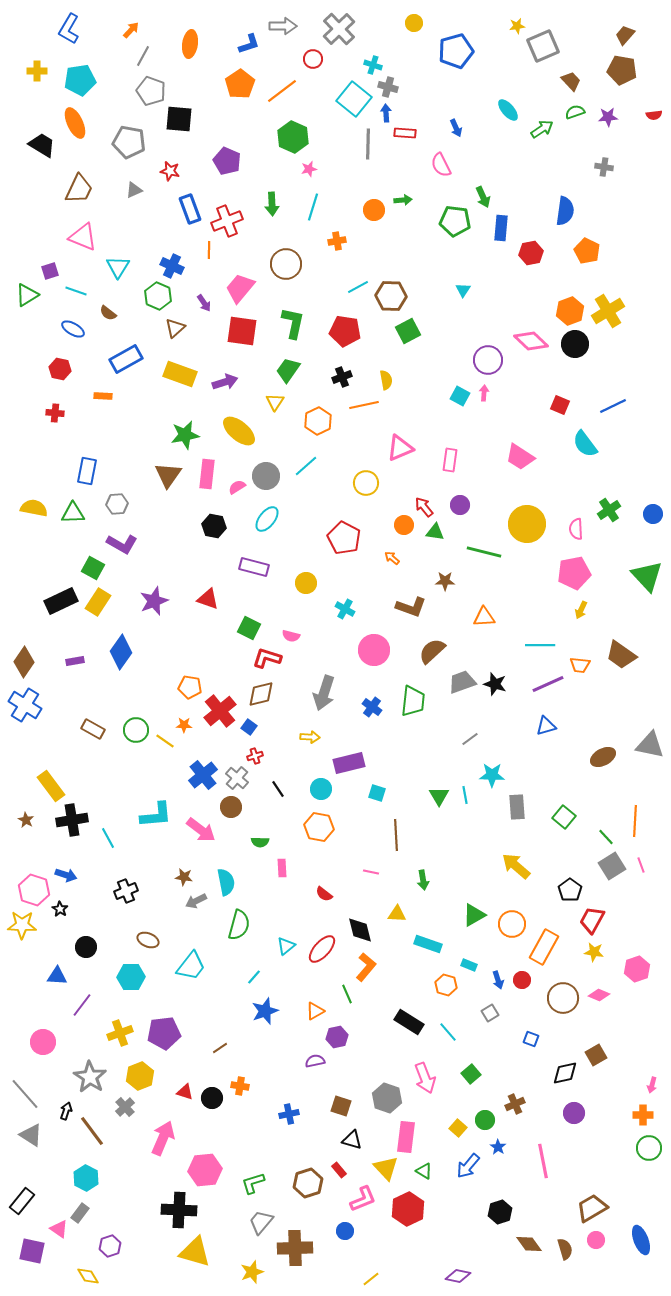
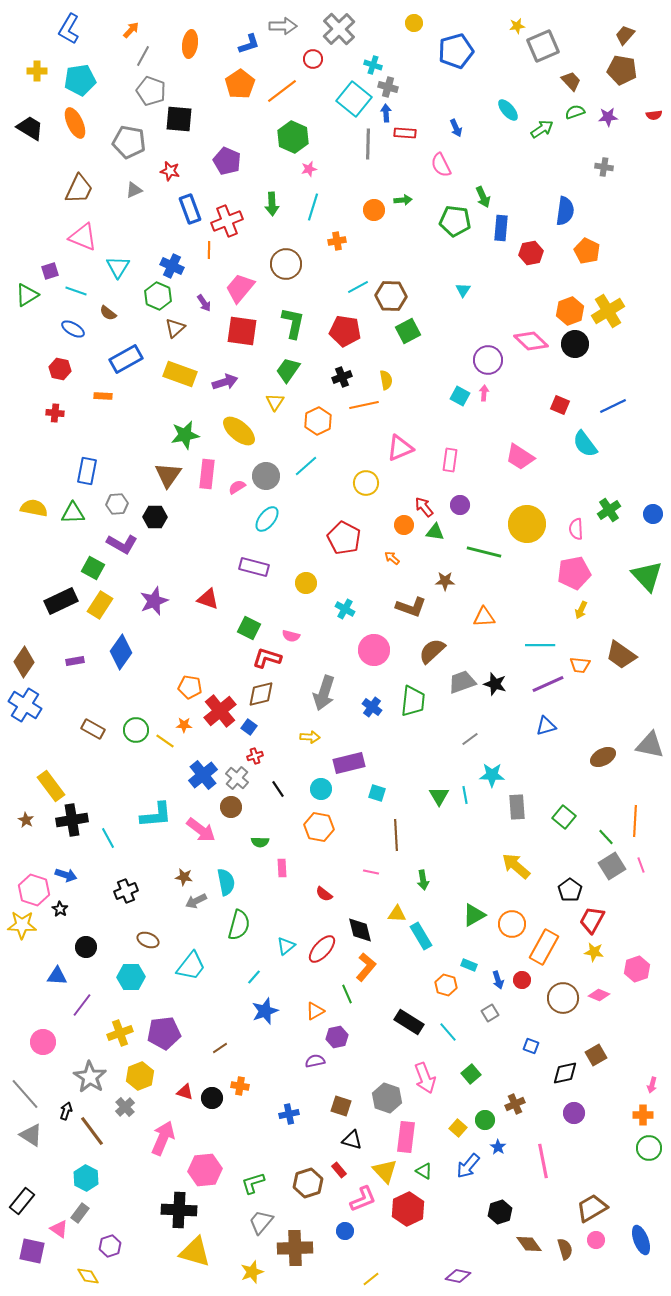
black trapezoid at (42, 145): moved 12 px left, 17 px up
black hexagon at (214, 526): moved 59 px left, 9 px up; rotated 10 degrees counterclockwise
yellow rectangle at (98, 602): moved 2 px right, 3 px down
cyan rectangle at (428, 944): moved 7 px left, 8 px up; rotated 40 degrees clockwise
blue square at (531, 1039): moved 7 px down
yellow triangle at (386, 1168): moved 1 px left, 3 px down
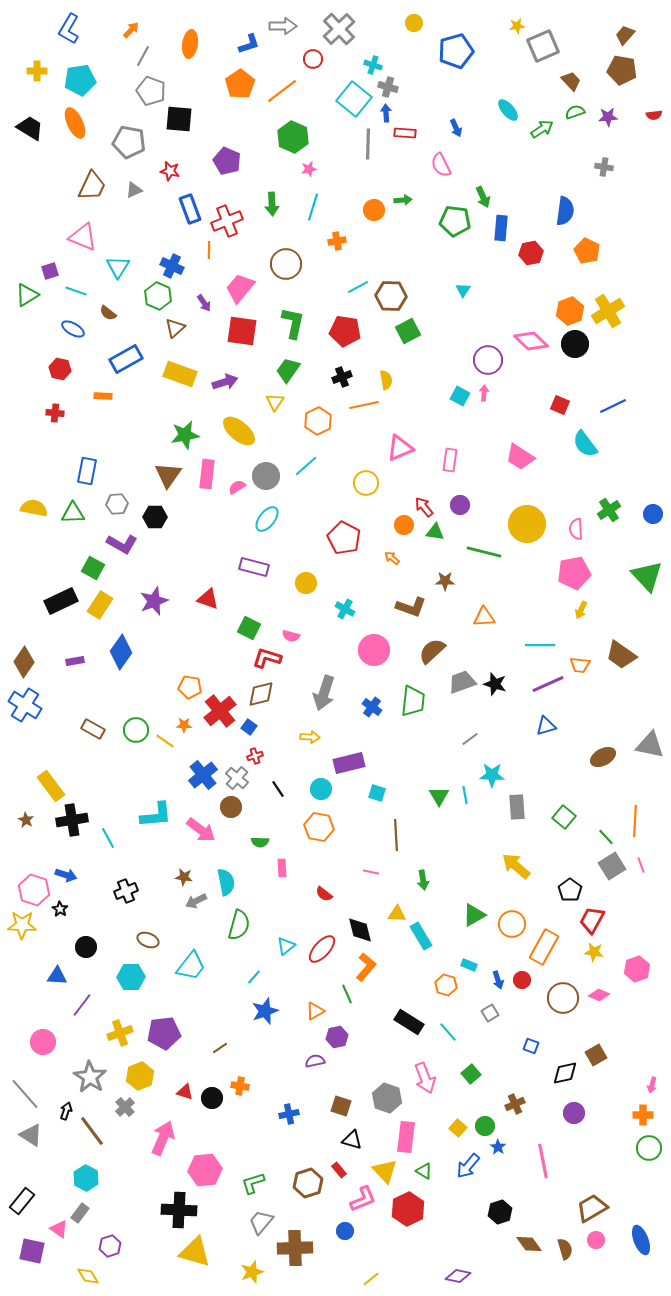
brown trapezoid at (79, 189): moved 13 px right, 3 px up
green circle at (485, 1120): moved 6 px down
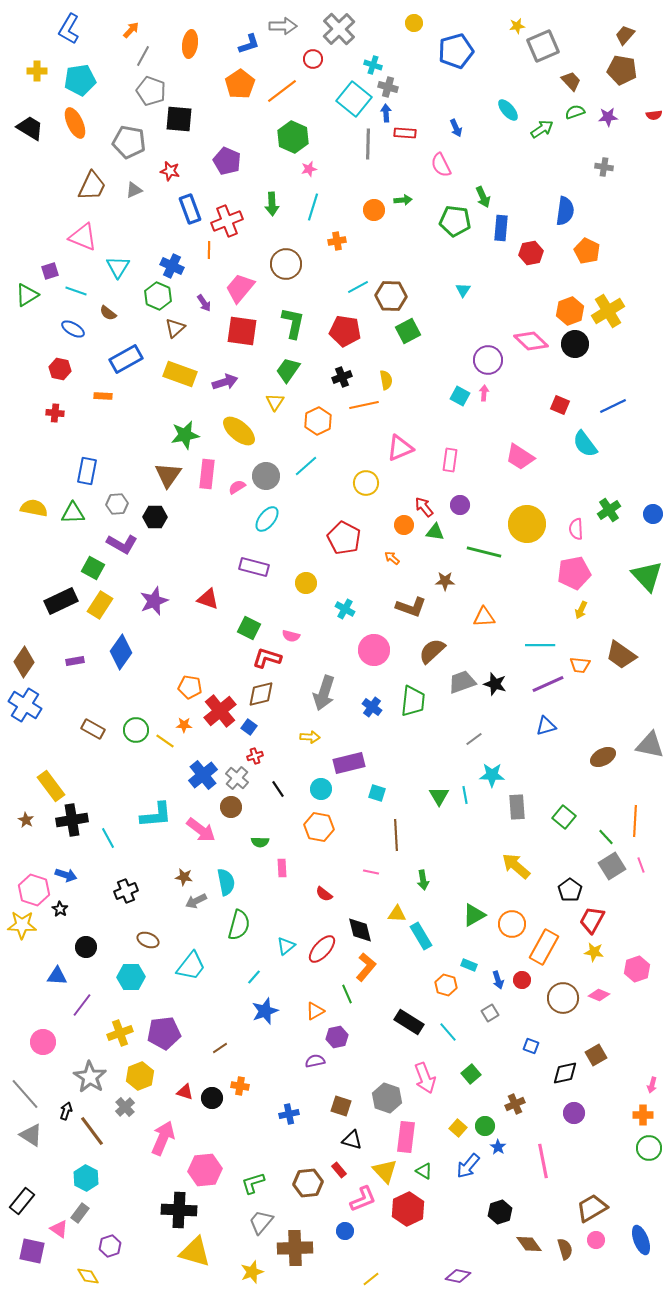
gray line at (470, 739): moved 4 px right
brown hexagon at (308, 1183): rotated 12 degrees clockwise
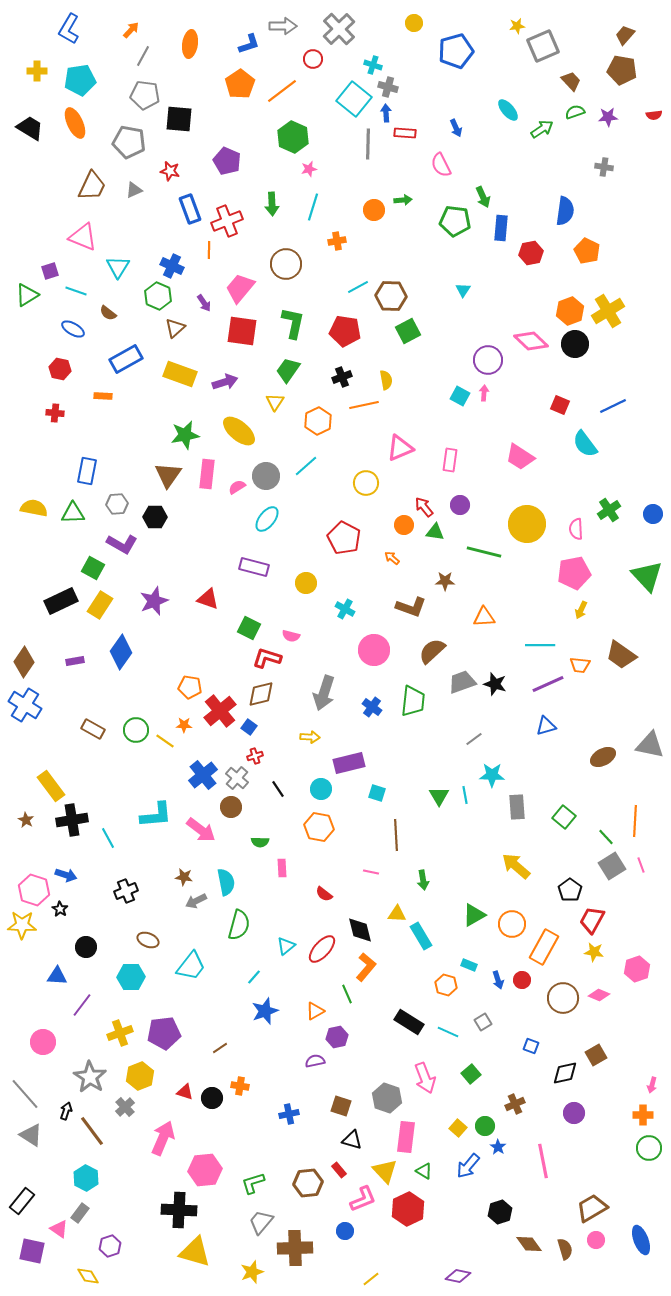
gray pentagon at (151, 91): moved 6 px left, 4 px down; rotated 12 degrees counterclockwise
gray square at (490, 1013): moved 7 px left, 9 px down
cyan line at (448, 1032): rotated 25 degrees counterclockwise
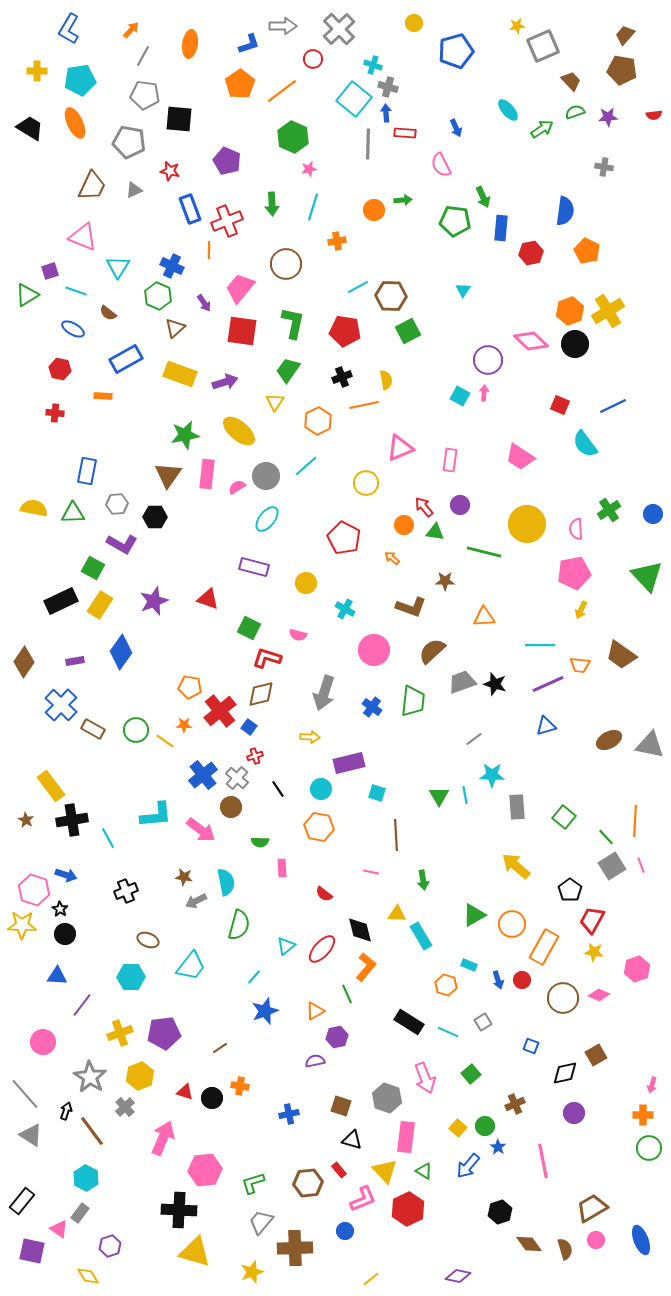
pink semicircle at (291, 636): moved 7 px right, 1 px up
blue cross at (25, 705): moved 36 px right; rotated 12 degrees clockwise
brown ellipse at (603, 757): moved 6 px right, 17 px up
black circle at (86, 947): moved 21 px left, 13 px up
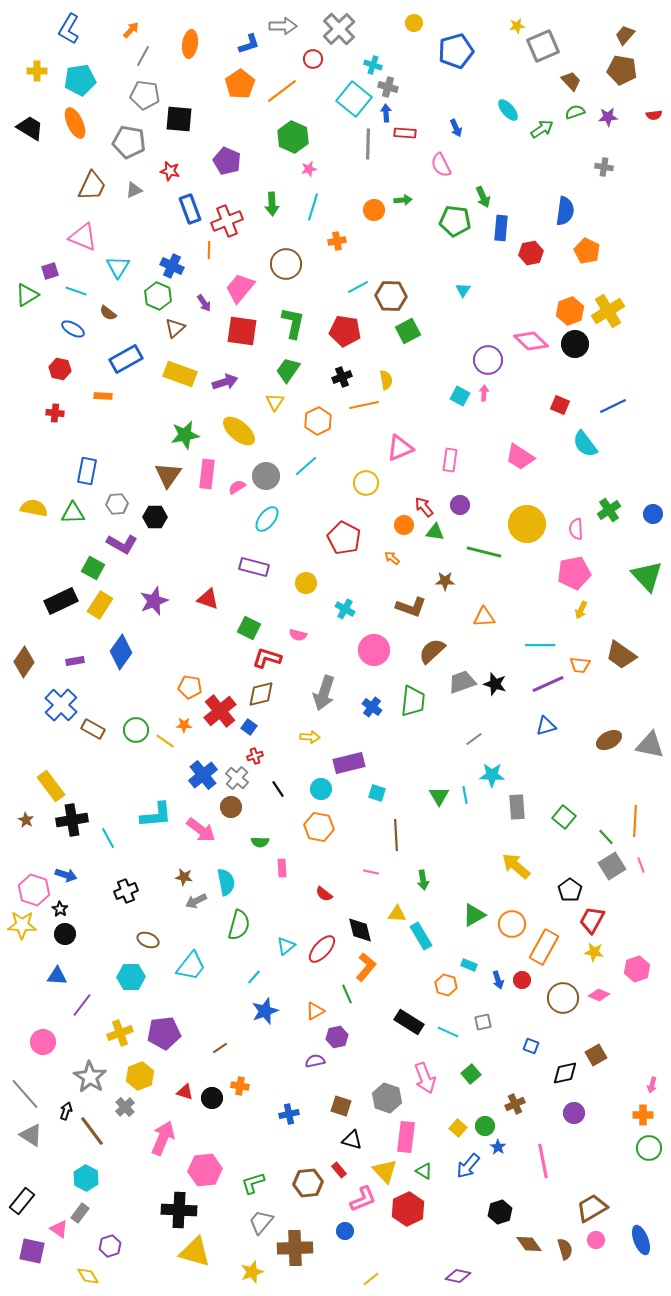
gray square at (483, 1022): rotated 18 degrees clockwise
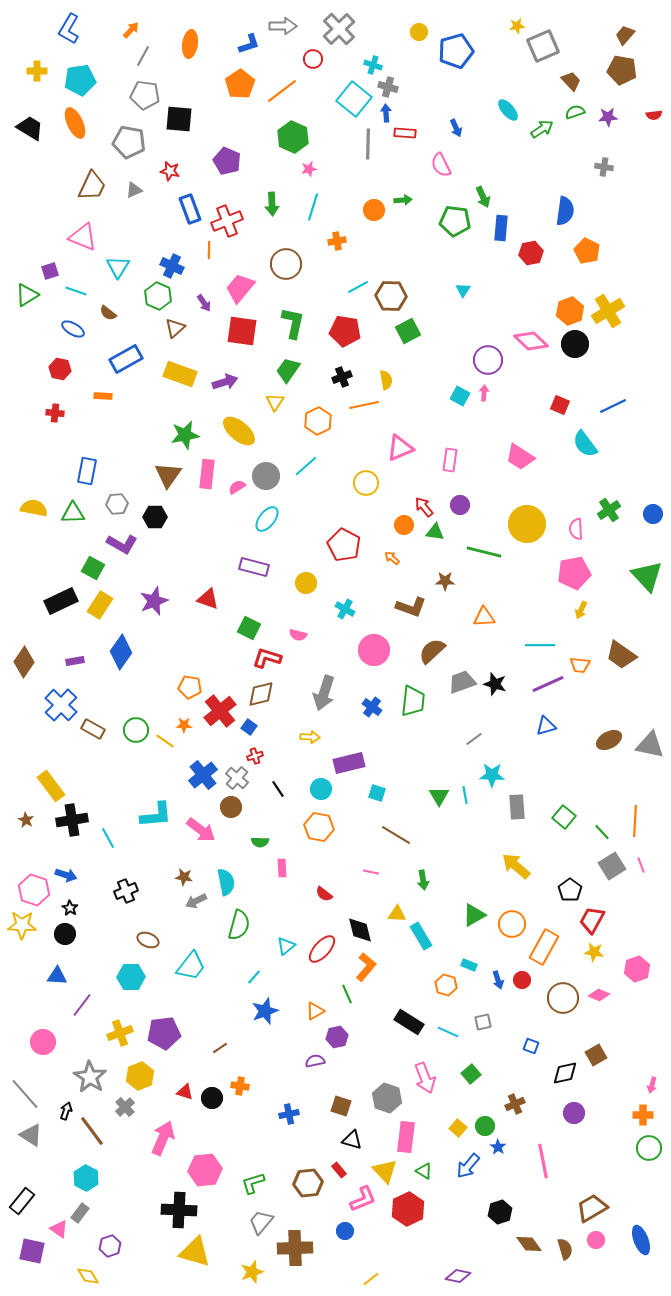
yellow circle at (414, 23): moved 5 px right, 9 px down
red pentagon at (344, 538): moved 7 px down
brown line at (396, 835): rotated 56 degrees counterclockwise
green line at (606, 837): moved 4 px left, 5 px up
black star at (60, 909): moved 10 px right, 1 px up
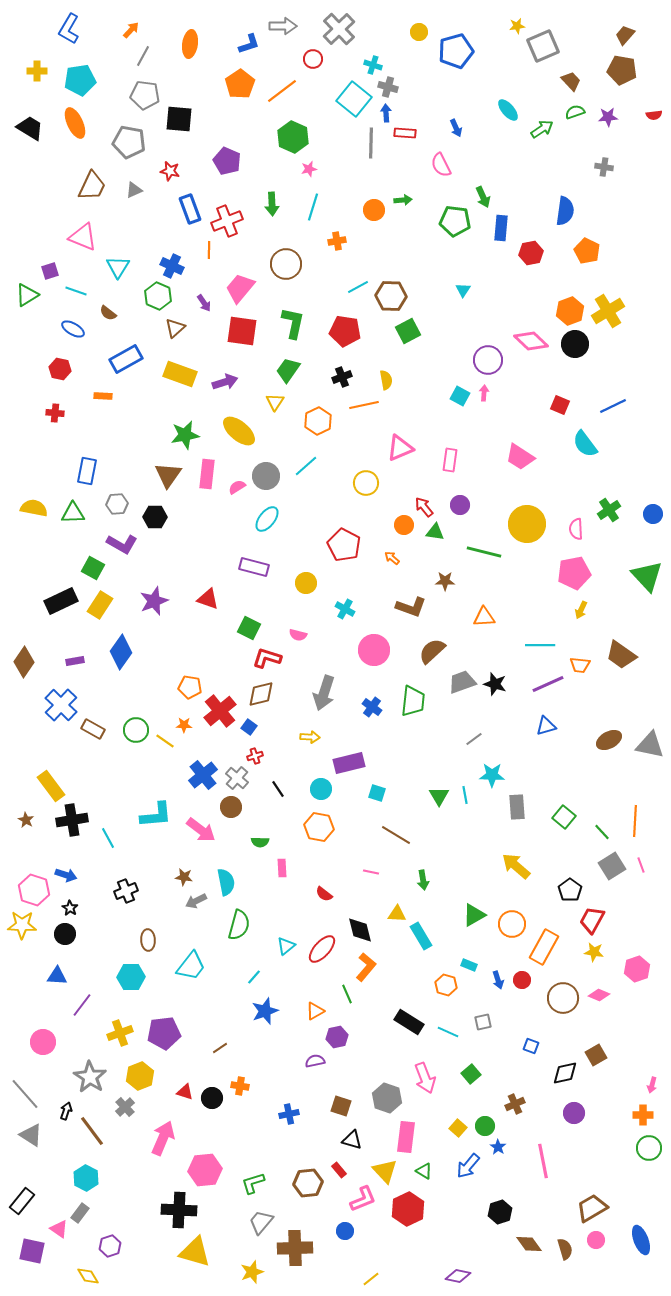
gray line at (368, 144): moved 3 px right, 1 px up
brown ellipse at (148, 940): rotated 65 degrees clockwise
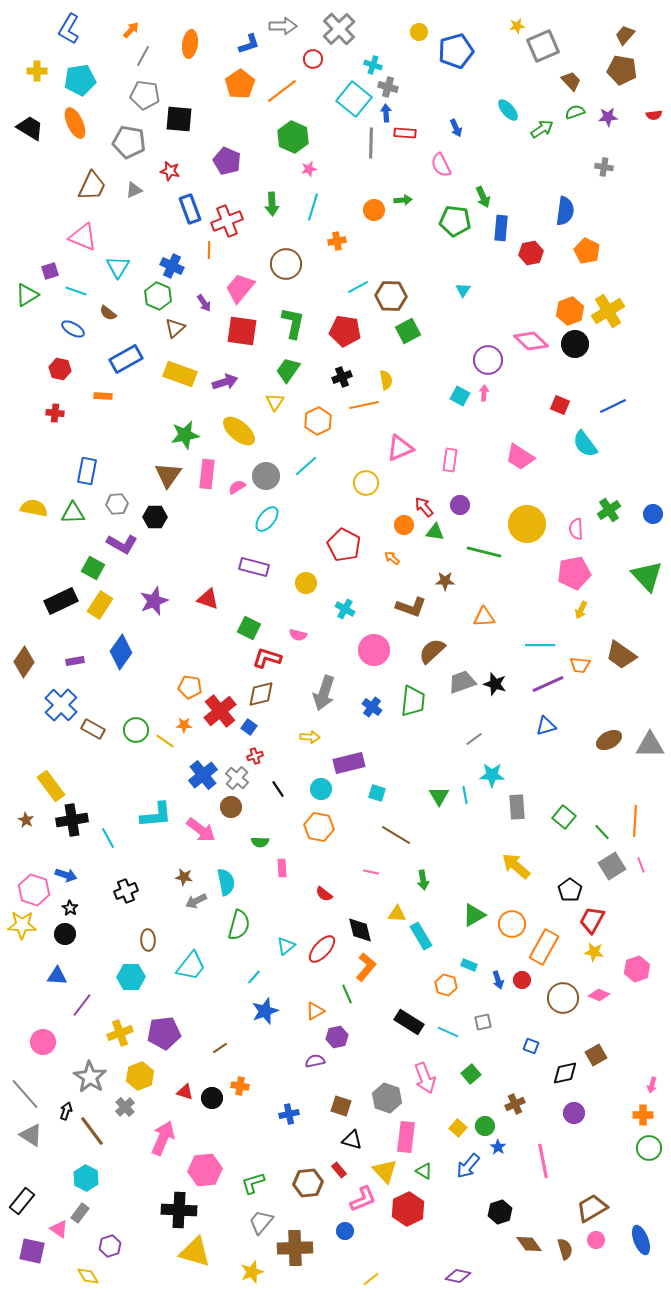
gray triangle at (650, 745): rotated 12 degrees counterclockwise
